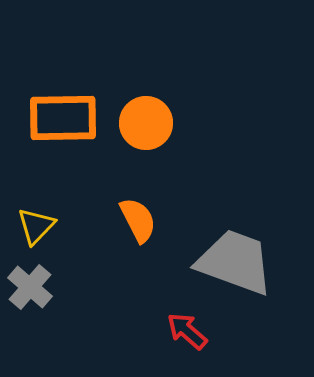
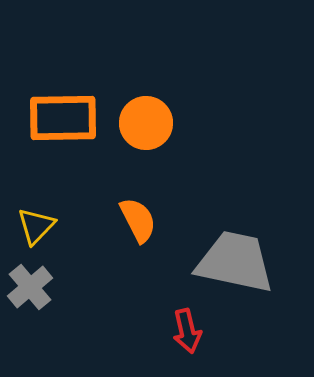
gray trapezoid: rotated 8 degrees counterclockwise
gray cross: rotated 9 degrees clockwise
red arrow: rotated 144 degrees counterclockwise
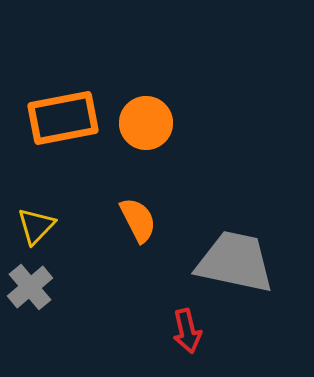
orange rectangle: rotated 10 degrees counterclockwise
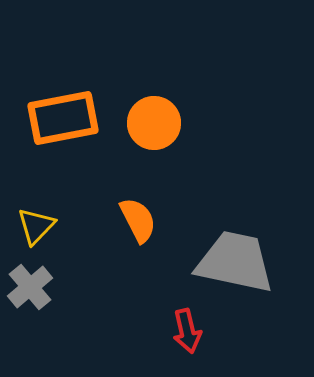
orange circle: moved 8 px right
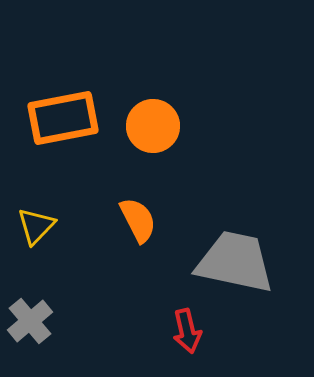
orange circle: moved 1 px left, 3 px down
gray cross: moved 34 px down
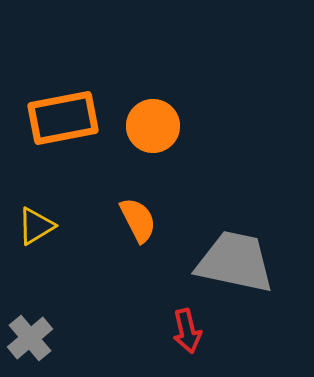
yellow triangle: rotated 15 degrees clockwise
gray cross: moved 17 px down
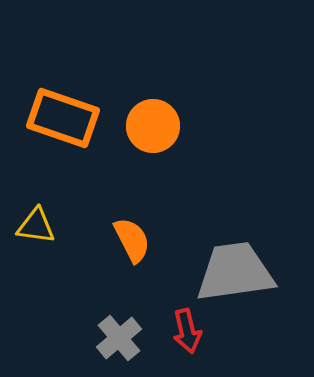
orange rectangle: rotated 30 degrees clockwise
orange semicircle: moved 6 px left, 20 px down
yellow triangle: rotated 39 degrees clockwise
gray trapezoid: moved 10 px down; rotated 20 degrees counterclockwise
gray cross: moved 89 px right
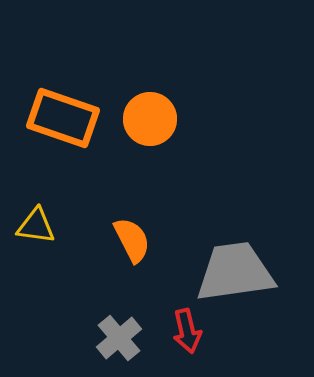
orange circle: moved 3 px left, 7 px up
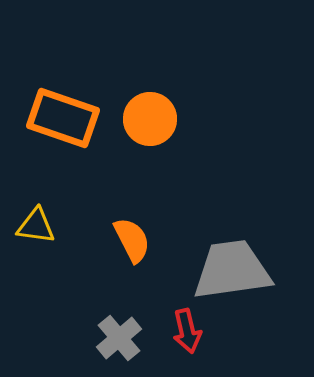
gray trapezoid: moved 3 px left, 2 px up
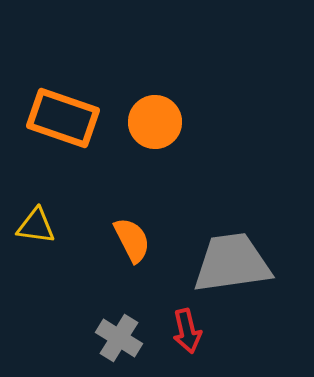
orange circle: moved 5 px right, 3 px down
gray trapezoid: moved 7 px up
gray cross: rotated 18 degrees counterclockwise
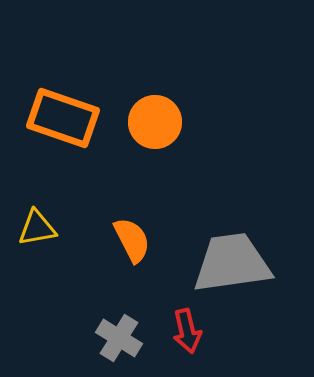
yellow triangle: moved 1 px right, 2 px down; rotated 18 degrees counterclockwise
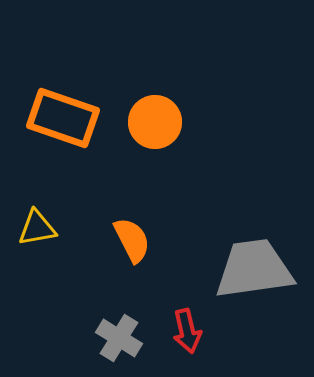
gray trapezoid: moved 22 px right, 6 px down
